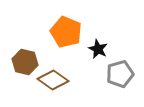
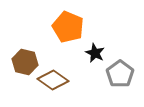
orange pentagon: moved 2 px right, 5 px up
black star: moved 3 px left, 4 px down
gray pentagon: rotated 20 degrees counterclockwise
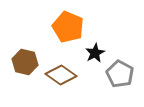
black star: rotated 18 degrees clockwise
gray pentagon: rotated 8 degrees counterclockwise
brown diamond: moved 8 px right, 5 px up
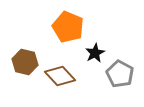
brown diamond: moved 1 px left, 1 px down; rotated 12 degrees clockwise
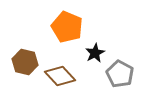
orange pentagon: moved 1 px left
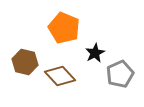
orange pentagon: moved 3 px left, 1 px down
gray pentagon: rotated 20 degrees clockwise
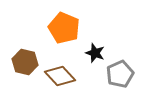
black star: rotated 24 degrees counterclockwise
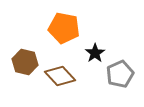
orange pentagon: rotated 12 degrees counterclockwise
black star: rotated 18 degrees clockwise
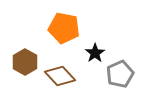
brown hexagon: rotated 15 degrees clockwise
